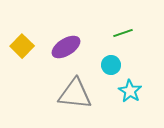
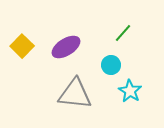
green line: rotated 30 degrees counterclockwise
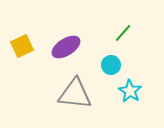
yellow square: rotated 20 degrees clockwise
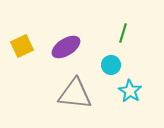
green line: rotated 24 degrees counterclockwise
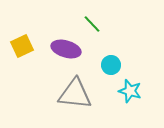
green line: moved 31 px left, 9 px up; rotated 60 degrees counterclockwise
purple ellipse: moved 2 px down; rotated 48 degrees clockwise
cyan star: rotated 15 degrees counterclockwise
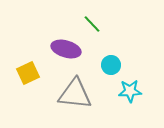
yellow square: moved 6 px right, 27 px down
cyan star: rotated 20 degrees counterclockwise
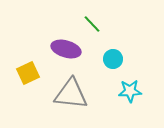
cyan circle: moved 2 px right, 6 px up
gray triangle: moved 4 px left
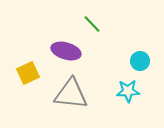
purple ellipse: moved 2 px down
cyan circle: moved 27 px right, 2 px down
cyan star: moved 2 px left
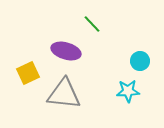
gray triangle: moved 7 px left
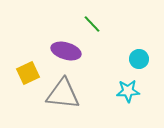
cyan circle: moved 1 px left, 2 px up
gray triangle: moved 1 px left
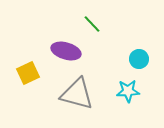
gray triangle: moved 14 px right; rotated 9 degrees clockwise
